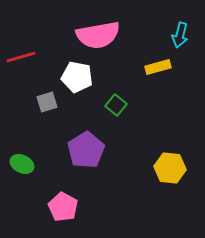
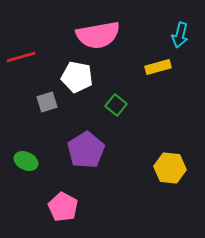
green ellipse: moved 4 px right, 3 px up
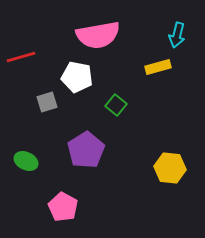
cyan arrow: moved 3 px left
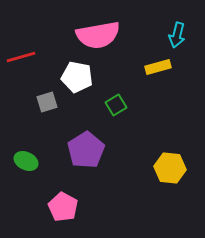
green square: rotated 20 degrees clockwise
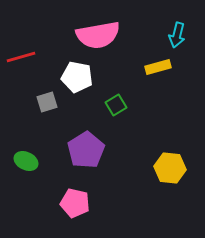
pink pentagon: moved 12 px right, 4 px up; rotated 16 degrees counterclockwise
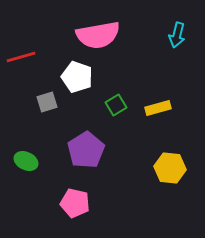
yellow rectangle: moved 41 px down
white pentagon: rotated 8 degrees clockwise
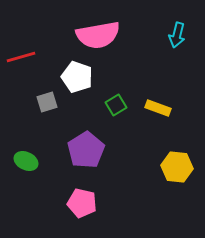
yellow rectangle: rotated 35 degrees clockwise
yellow hexagon: moved 7 px right, 1 px up
pink pentagon: moved 7 px right
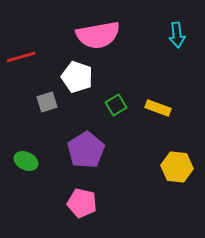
cyan arrow: rotated 20 degrees counterclockwise
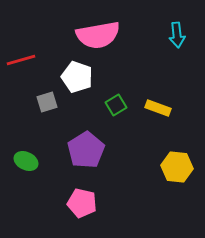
red line: moved 3 px down
